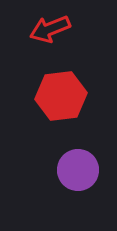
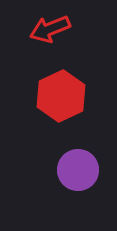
red hexagon: rotated 18 degrees counterclockwise
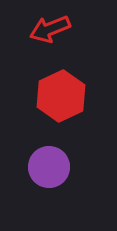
purple circle: moved 29 px left, 3 px up
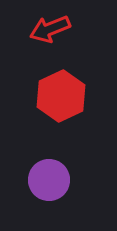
purple circle: moved 13 px down
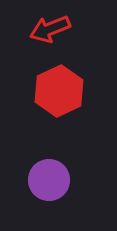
red hexagon: moved 2 px left, 5 px up
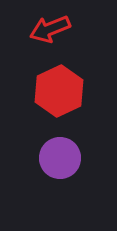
purple circle: moved 11 px right, 22 px up
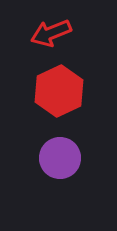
red arrow: moved 1 px right, 4 px down
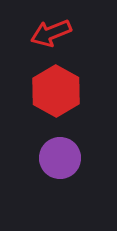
red hexagon: moved 3 px left; rotated 6 degrees counterclockwise
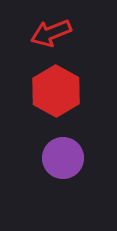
purple circle: moved 3 px right
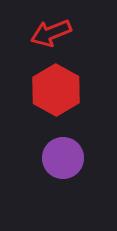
red hexagon: moved 1 px up
